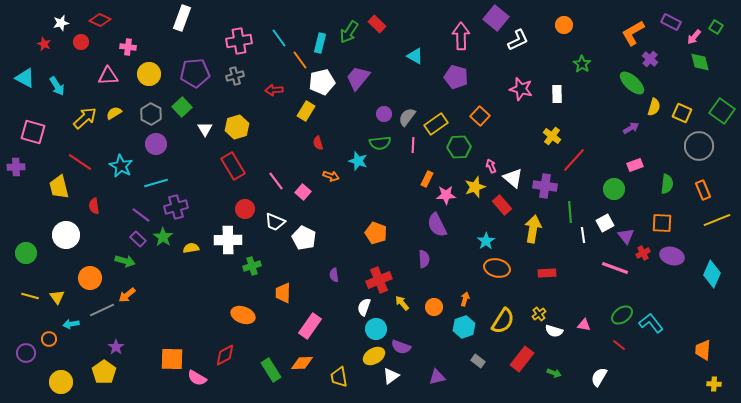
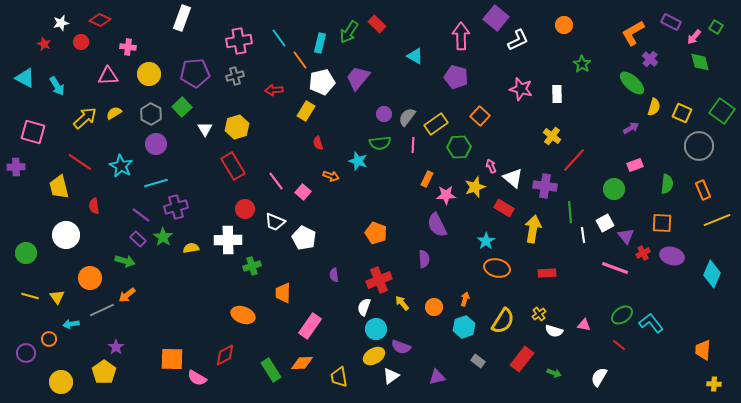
red rectangle at (502, 205): moved 2 px right, 3 px down; rotated 18 degrees counterclockwise
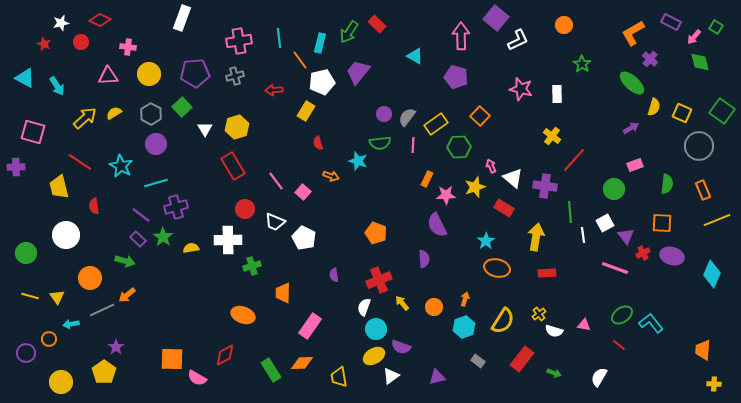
cyan line at (279, 38): rotated 30 degrees clockwise
purple trapezoid at (358, 78): moved 6 px up
yellow arrow at (533, 229): moved 3 px right, 8 px down
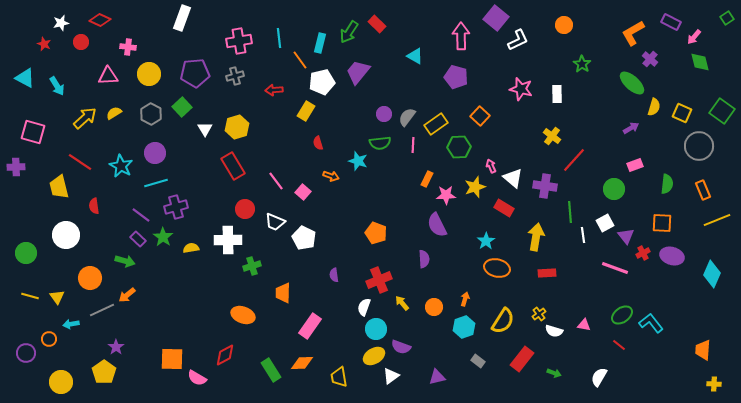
green square at (716, 27): moved 11 px right, 9 px up; rotated 24 degrees clockwise
purple circle at (156, 144): moved 1 px left, 9 px down
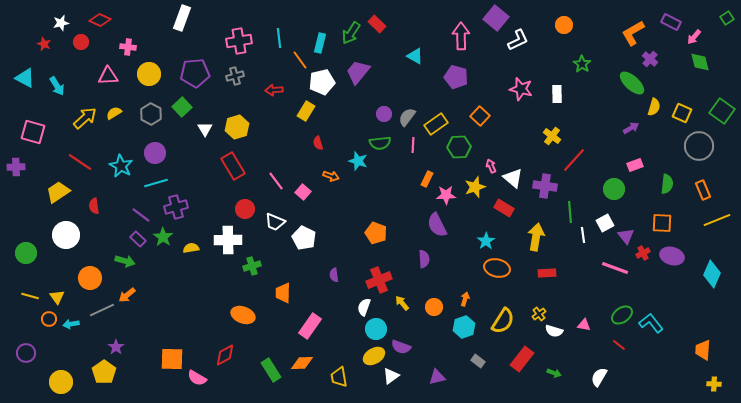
green arrow at (349, 32): moved 2 px right, 1 px down
yellow trapezoid at (59, 187): moved 1 px left, 5 px down; rotated 70 degrees clockwise
orange circle at (49, 339): moved 20 px up
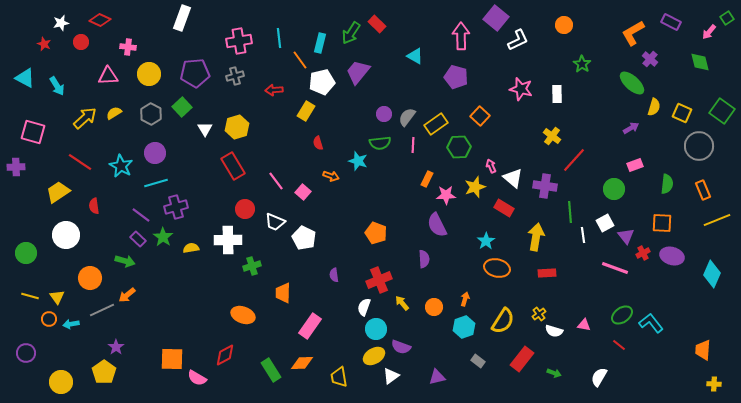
pink arrow at (694, 37): moved 15 px right, 5 px up
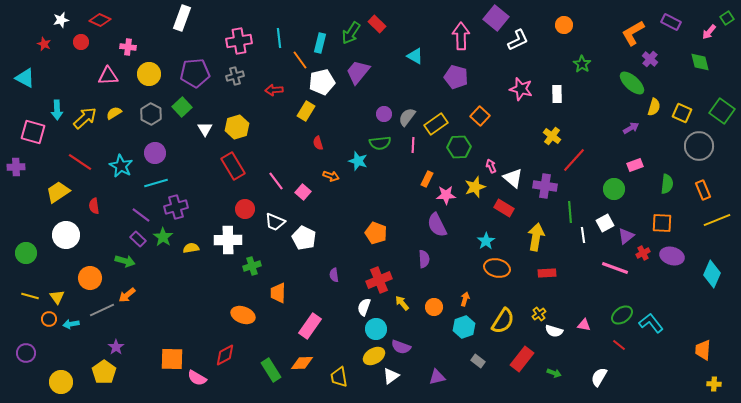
white star at (61, 23): moved 3 px up
cyan arrow at (57, 86): moved 24 px down; rotated 30 degrees clockwise
purple triangle at (626, 236): rotated 30 degrees clockwise
orange trapezoid at (283, 293): moved 5 px left
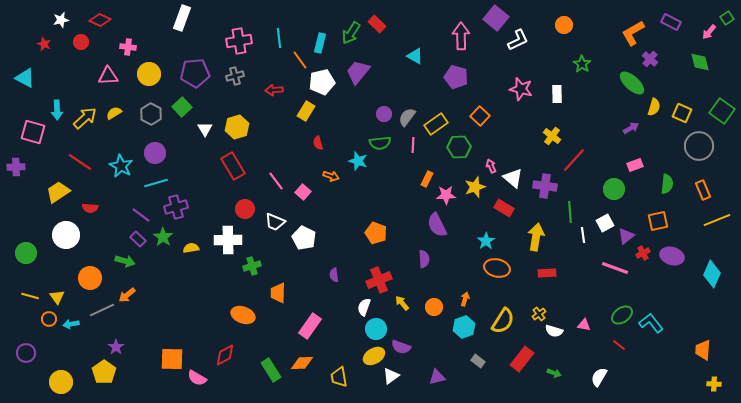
red semicircle at (94, 206): moved 4 px left, 2 px down; rotated 77 degrees counterclockwise
orange square at (662, 223): moved 4 px left, 2 px up; rotated 15 degrees counterclockwise
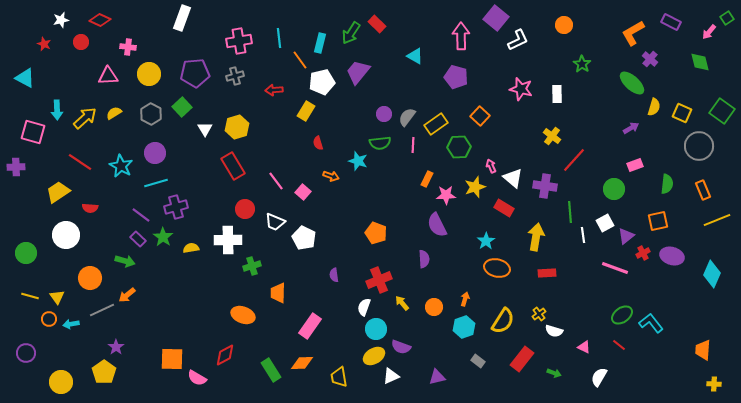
pink triangle at (584, 325): moved 22 px down; rotated 16 degrees clockwise
white triangle at (391, 376): rotated 12 degrees clockwise
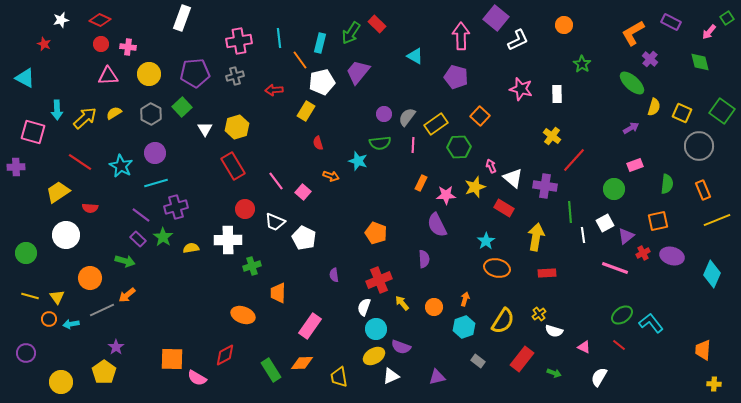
red circle at (81, 42): moved 20 px right, 2 px down
orange rectangle at (427, 179): moved 6 px left, 4 px down
